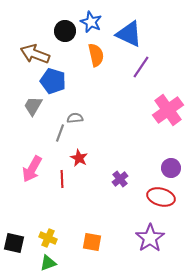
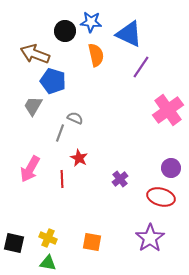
blue star: rotated 20 degrees counterclockwise
gray semicircle: rotated 28 degrees clockwise
pink arrow: moved 2 px left
green triangle: rotated 30 degrees clockwise
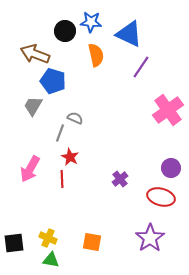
red star: moved 9 px left, 1 px up
black square: rotated 20 degrees counterclockwise
green triangle: moved 3 px right, 3 px up
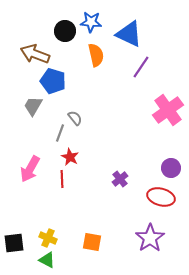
gray semicircle: rotated 28 degrees clockwise
green triangle: moved 4 px left; rotated 18 degrees clockwise
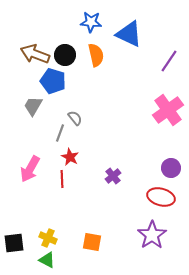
black circle: moved 24 px down
purple line: moved 28 px right, 6 px up
purple cross: moved 7 px left, 3 px up
purple star: moved 2 px right, 3 px up
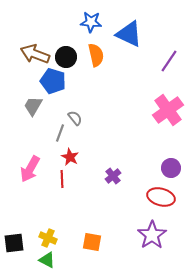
black circle: moved 1 px right, 2 px down
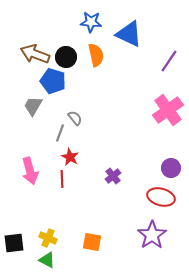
pink arrow: moved 2 px down; rotated 44 degrees counterclockwise
